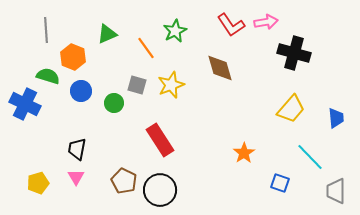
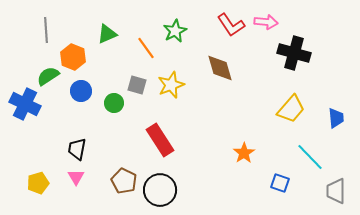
pink arrow: rotated 15 degrees clockwise
green semicircle: rotated 50 degrees counterclockwise
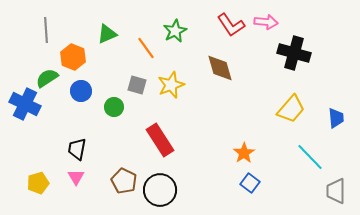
green semicircle: moved 1 px left, 2 px down
green circle: moved 4 px down
blue square: moved 30 px left; rotated 18 degrees clockwise
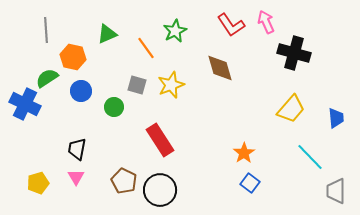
pink arrow: rotated 120 degrees counterclockwise
orange hexagon: rotated 10 degrees counterclockwise
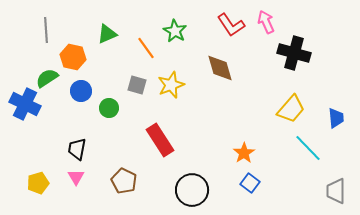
green star: rotated 15 degrees counterclockwise
green circle: moved 5 px left, 1 px down
cyan line: moved 2 px left, 9 px up
black circle: moved 32 px right
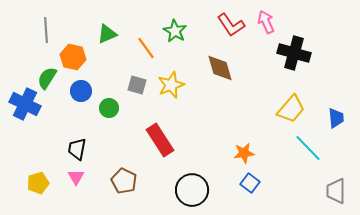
green semicircle: rotated 25 degrees counterclockwise
orange star: rotated 25 degrees clockwise
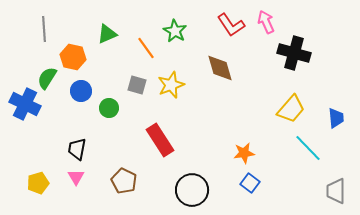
gray line: moved 2 px left, 1 px up
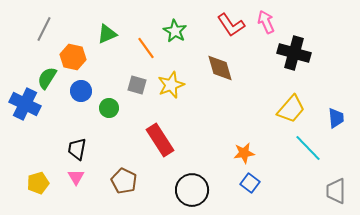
gray line: rotated 30 degrees clockwise
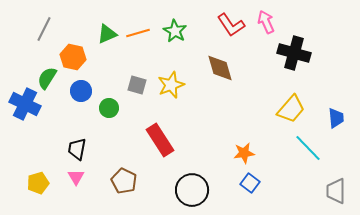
orange line: moved 8 px left, 15 px up; rotated 70 degrees counterclockwise
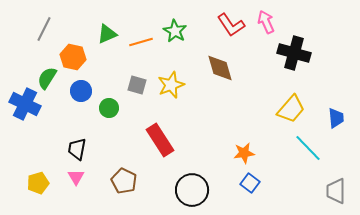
orange line: moved 3 px right, 9 px down
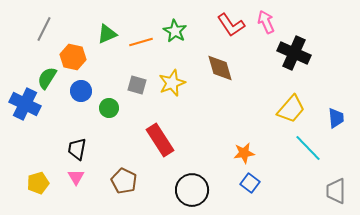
black cross: rotated 8 degrees clockwise
yellow star: moved 1 px right, 2 px up
